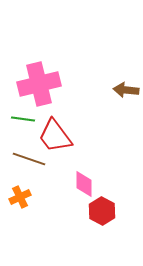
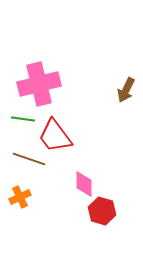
brown arrow: rotated 70 degrees counterclockwise
red hexagon: rotated 12 degrees counterclockwise
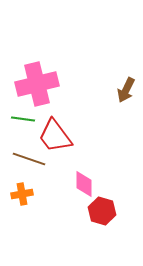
pink cross: moved 2 px left
orange cross: moved 2 px right, 3 px up; rotated 15 degrees clockwise
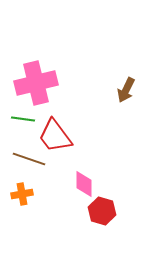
pink cross: moved 1 px left, 1 px up
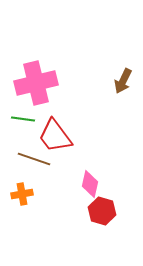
brown arrow: moved 3 px left, 9 px up
brown line: moved 5 px right
pink diamond: moved 6 px right; rotated 12 degrees clockwise
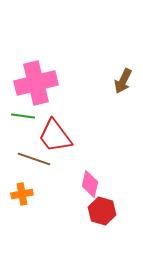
green line: moved 3 px up
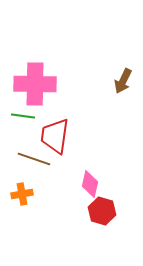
pink cross: moved 1 px left, 1 px down; rotated 15 degrees clockwise
red trapezoid: rotated 45 degrees clockwise
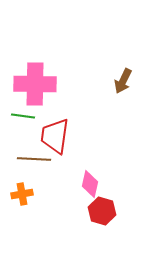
brown line: rotated 16 degrees counterclockwise
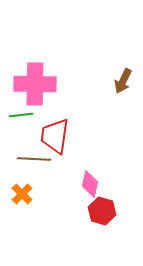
green line: moved 2 px left, 1 px up; rotated 15 degrees counterclockwise
orange cross: rotated 35 degrees counterclockwise
